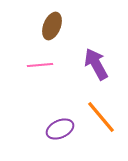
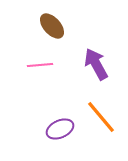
brown ellipse: rotated 64 degrees counterclockwise
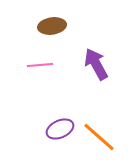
brown ellipse: rotated 56 degrees counterclockwise
orange line: moved 2 px left, 20 px down; rotated 9 degrees counterclockwise
